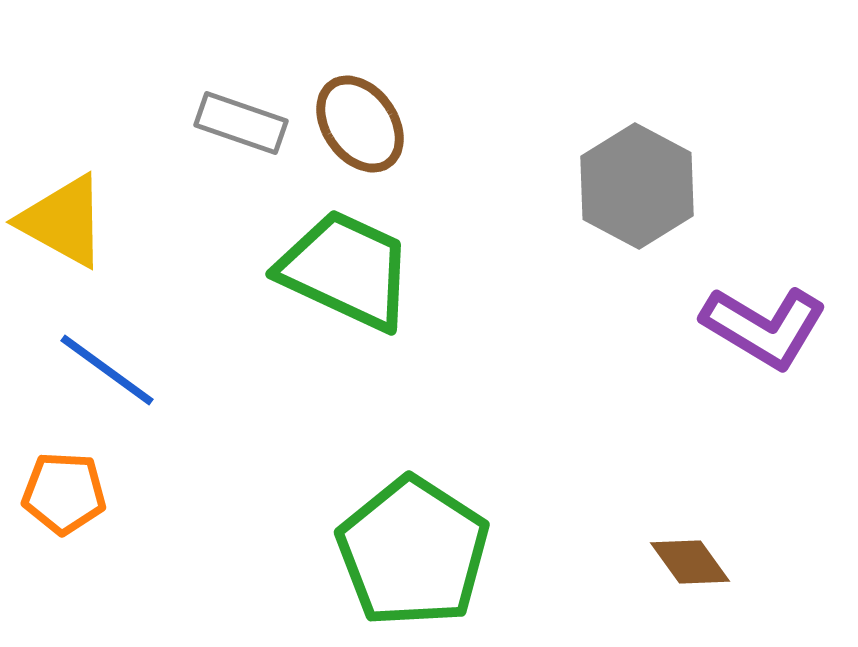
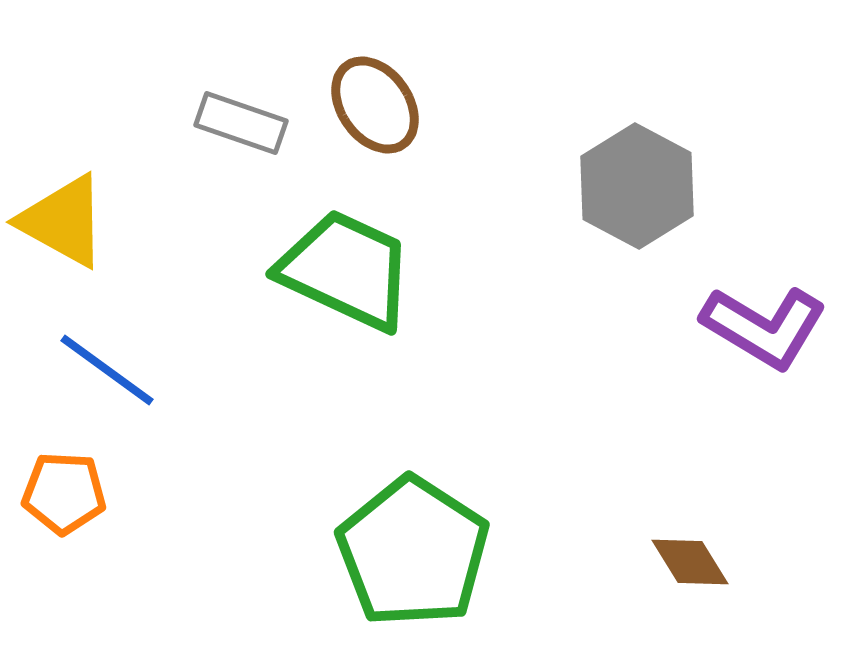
brown ellipse: moved 15 px right, 19 px up
brown diamond: rotated 4 degrees clockwise
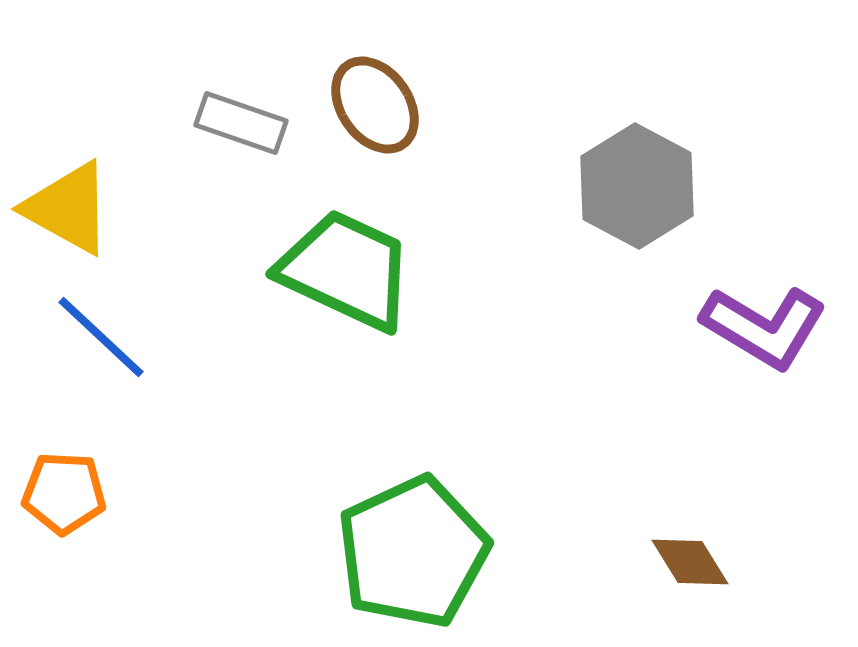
yellow triangle: moved 5 px right, 13 px up
blue line: moved 6 px left, 33 px up; rotated 7 degrees clockwise
green pentagon: rotated 14 degrees clockwise
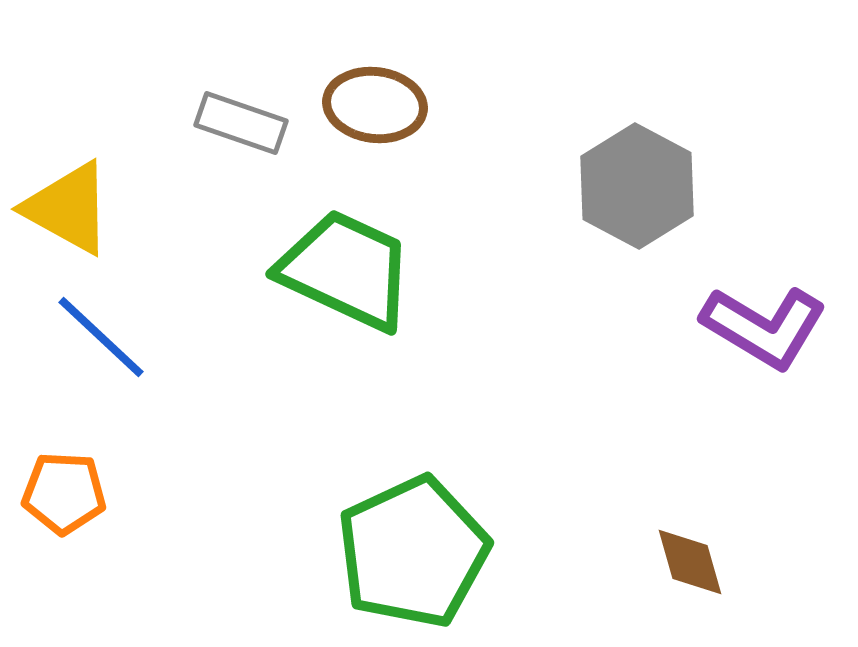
brown ellipse: rotated 48 degrees counterclockwise
brown diamond: rotated 16 degrees clockwise
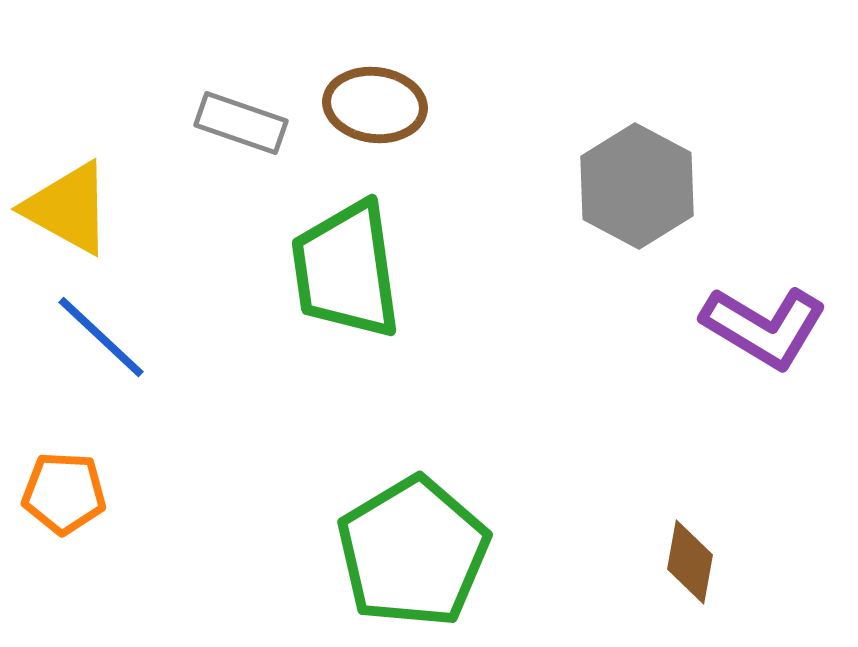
green trapezoid: rotated 123 degrees counterclockwise
green pentagon: rotated 6 degrees counterclockwise
brown diamond: rotated 26 degrees clockwise
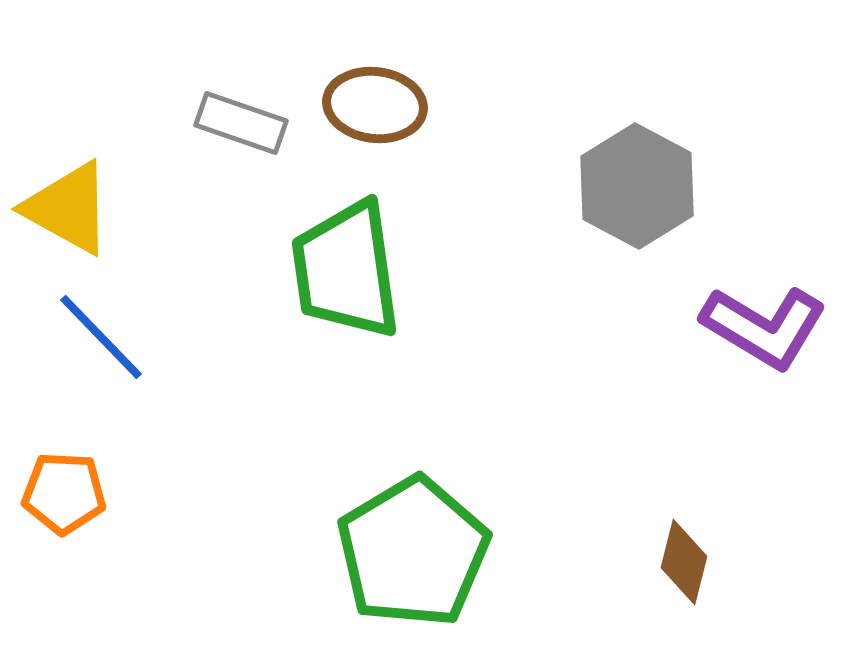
blue line: rotated 3 degrees clockwise
brown diamond: moved 6 px left; rotated 4 degrees clockwise
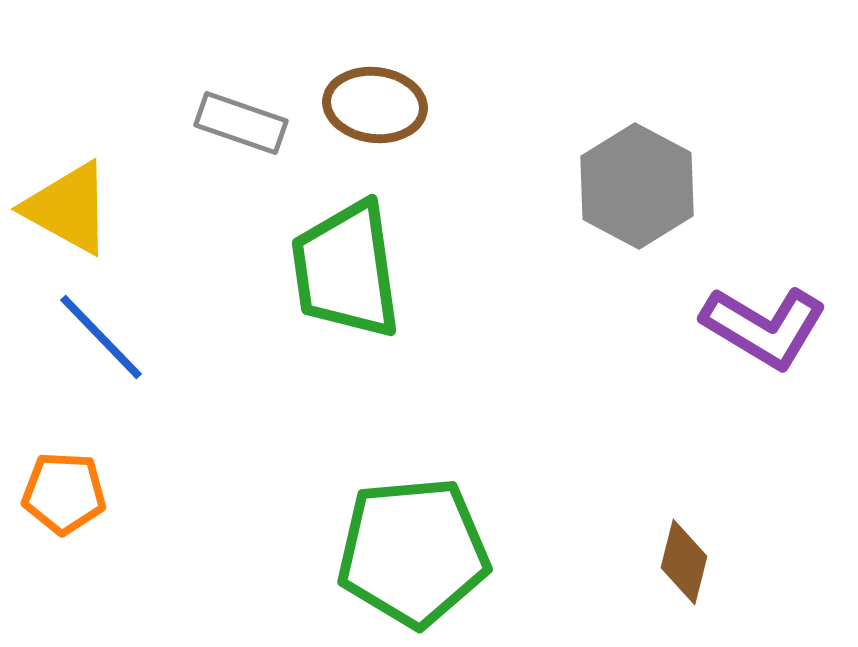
green pentagon: rotated 26 degrees clockwise
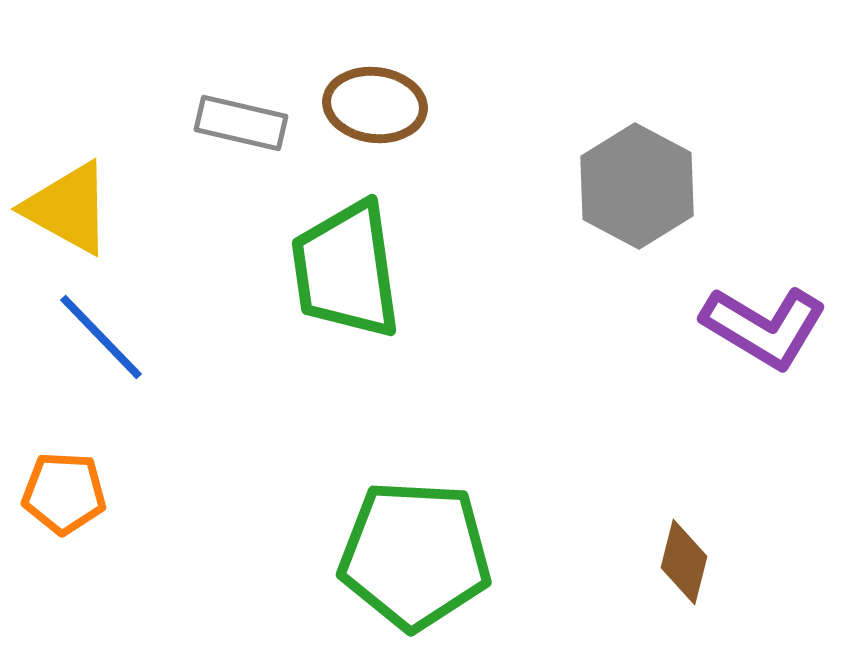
gray rectangle: rotated 6 degrees counterclockwise
green pentagon: moved 2 px right, 3 px down; rotated 8 degrees clockwise
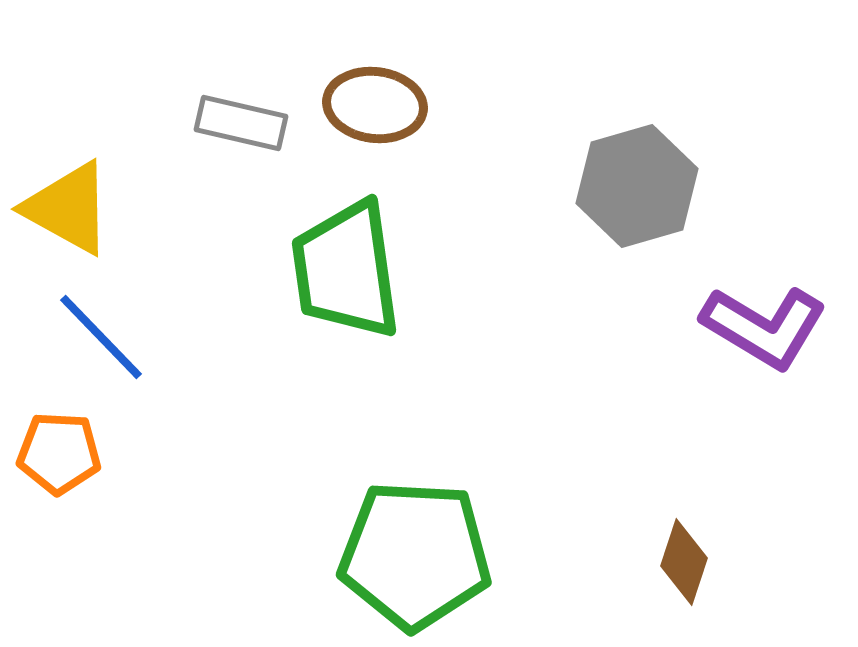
gray hexagon: rotated 16 degrees clockwise
orange pentagon: moved 5 px left, 40 px up
brown diamond: rotated 4 degrees clockwise
